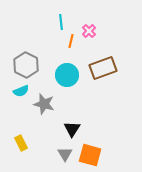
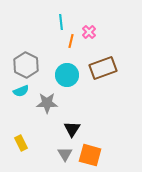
pink cross: moved 1 px down
gray star: moved 3 px right, 1 px up; rotated 15 degrees counterclockwise
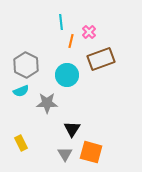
brown rectangle: moved 2 px left, 9 px up
orange square: moved 1 px right, 3 px up
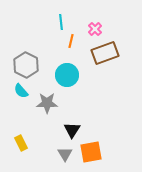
pink cross: moved 6 px right, 3 px up
brown rectangle: moved 4 px right, 6 px up
cyan semicircle: rotated 70 degrees clockwise
black triangle: moved 1 px down
orange square: rotated 25 degrees counterclockwise
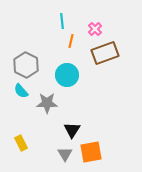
cyan line: moved 1 px right, 1 px up
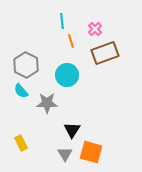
orange line: rotated 32 degrees counterclockwise
orange square: rotated 25 degrees clockwise
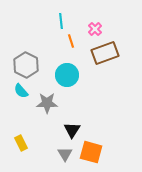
cyan line: moved 1 px left
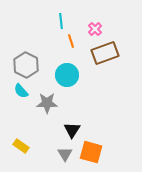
yellow rectangle: moved 3 px down; rotated 28 degrees counterclockwise
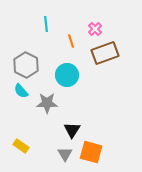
cyan line: moved 15 px left, 3 px down
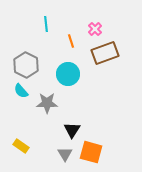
cyan circle: moved 1 px right, 1 px up
